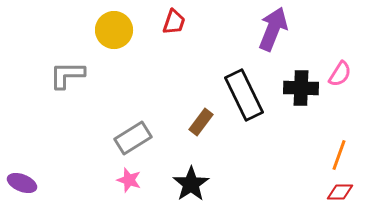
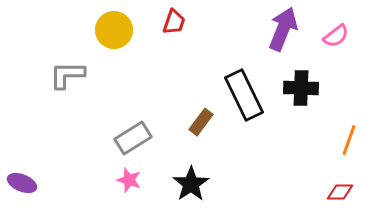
purple arrow: moved 10 px right
pink semicircle: moved 4 px left, 38 px up; rotated 20 degrees clockwise
orange line: moved 10 px right, 15 px up
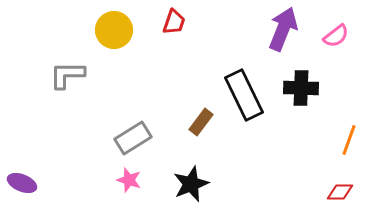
black star: rotated 12 degrees clockwise
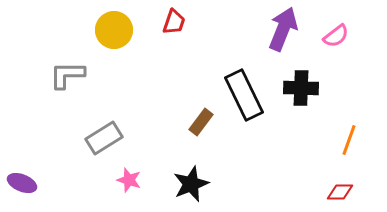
gray rectangle: moved 29 px left
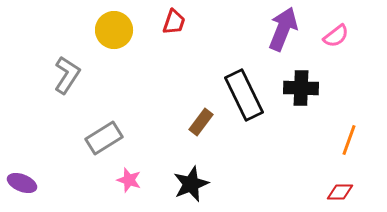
gray L-shape: rotated 123 degrees clockwise
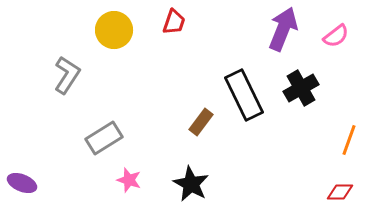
black cross: rotated 32 degrees counterclockwise
black star: rotated 21 degrees counterclockwise
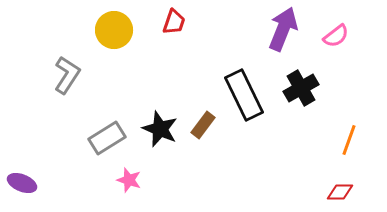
brown rectangle: moved 2 px right, 3 px down
gray rectangle: moved 3 px right
black star: moved 31 px left, 55 px up; rotated 6 degrees counterclockwise
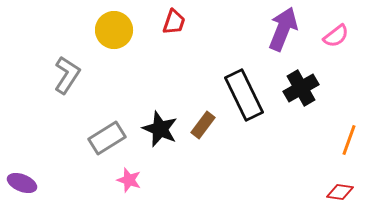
red diamond: rotated 8 degrees clockwise
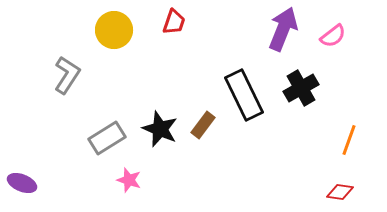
pink semicircle: moved 3 px left
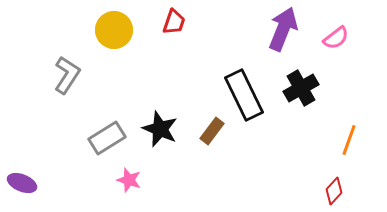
pink semicircle: moved 3 px right, 2 px down
brown rectangle: moved 9 px right, 6 px down
red diamond: moved 6 px left, 1 px up; rotated 56 degrees counterclockwise
